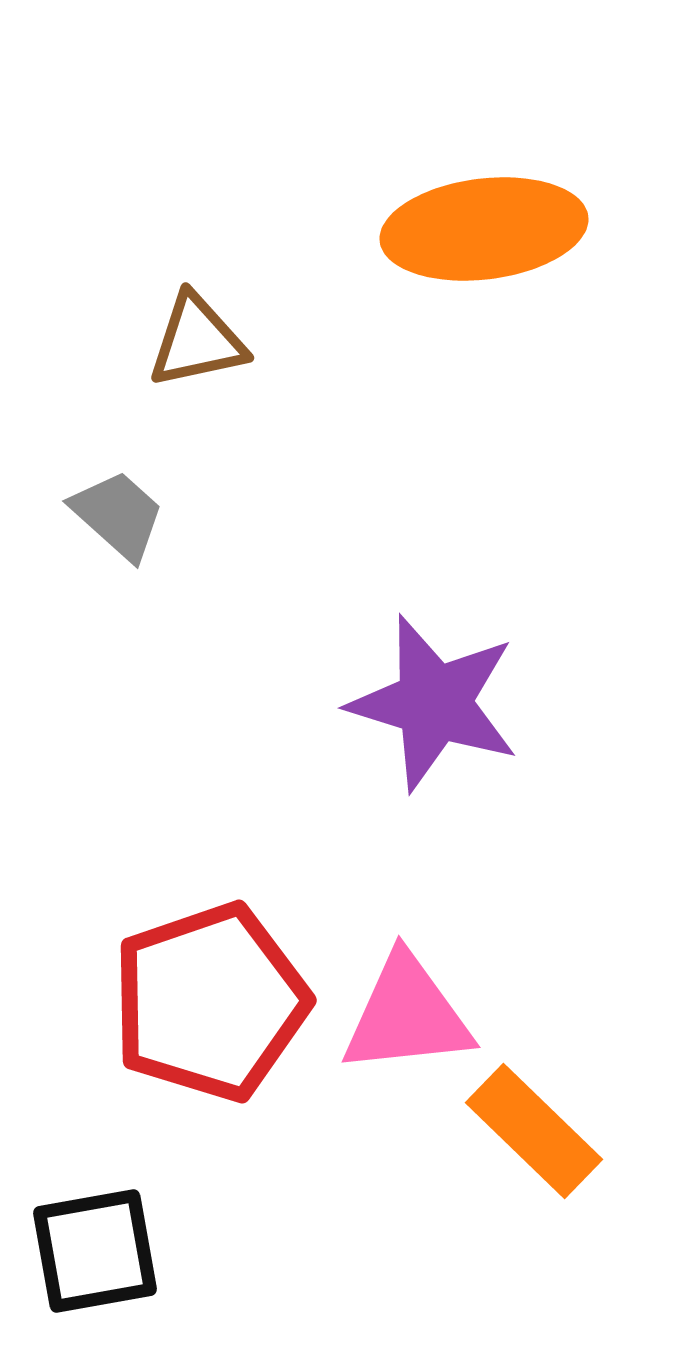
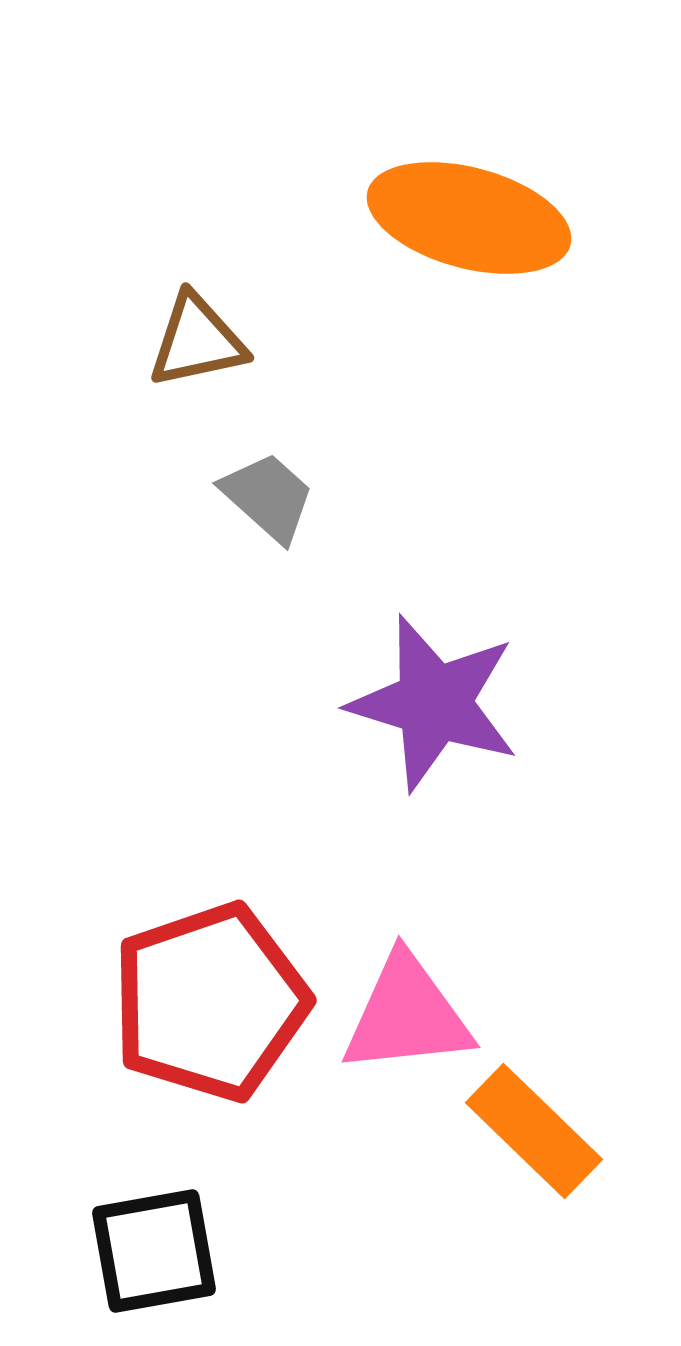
orange ellipse: moved 15 px left, 11 px up; rotated 22 degrees clockwise
gray trapezoid: moved 150 px right, 18 px up
black square: moved 59 px right
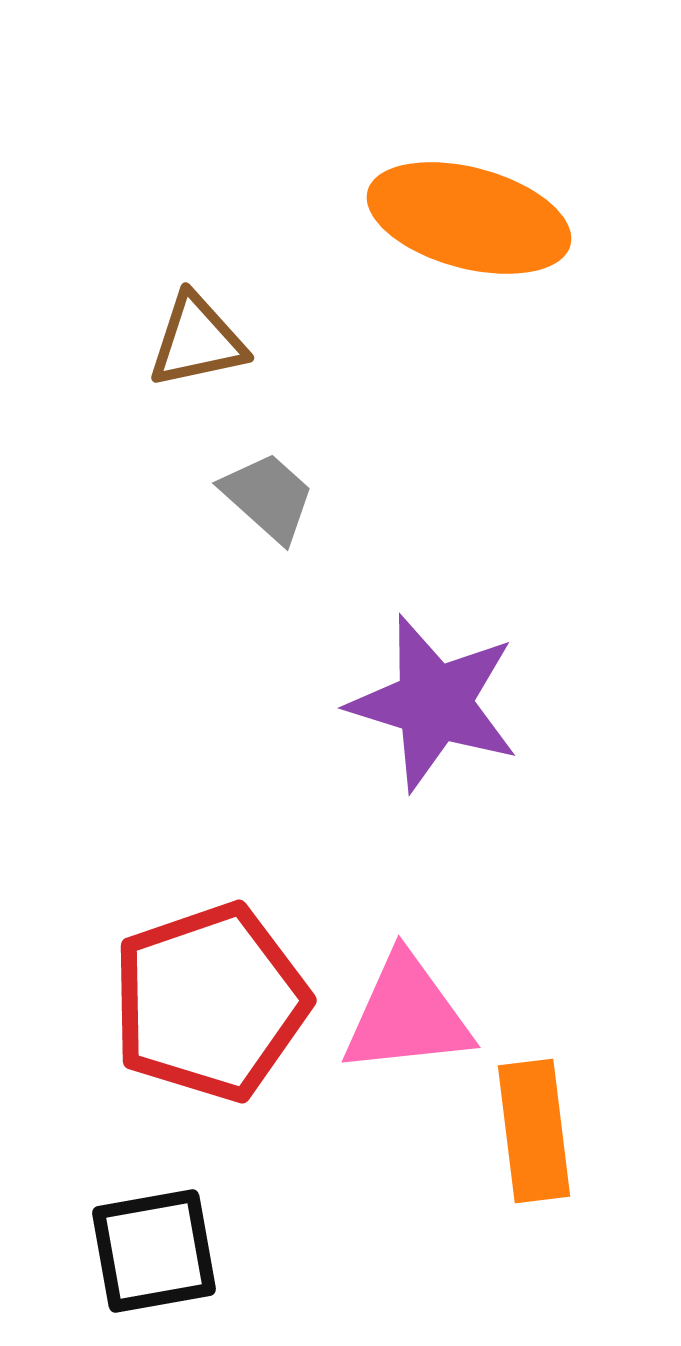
orange rectangle: rotated 39 degrees clockwise
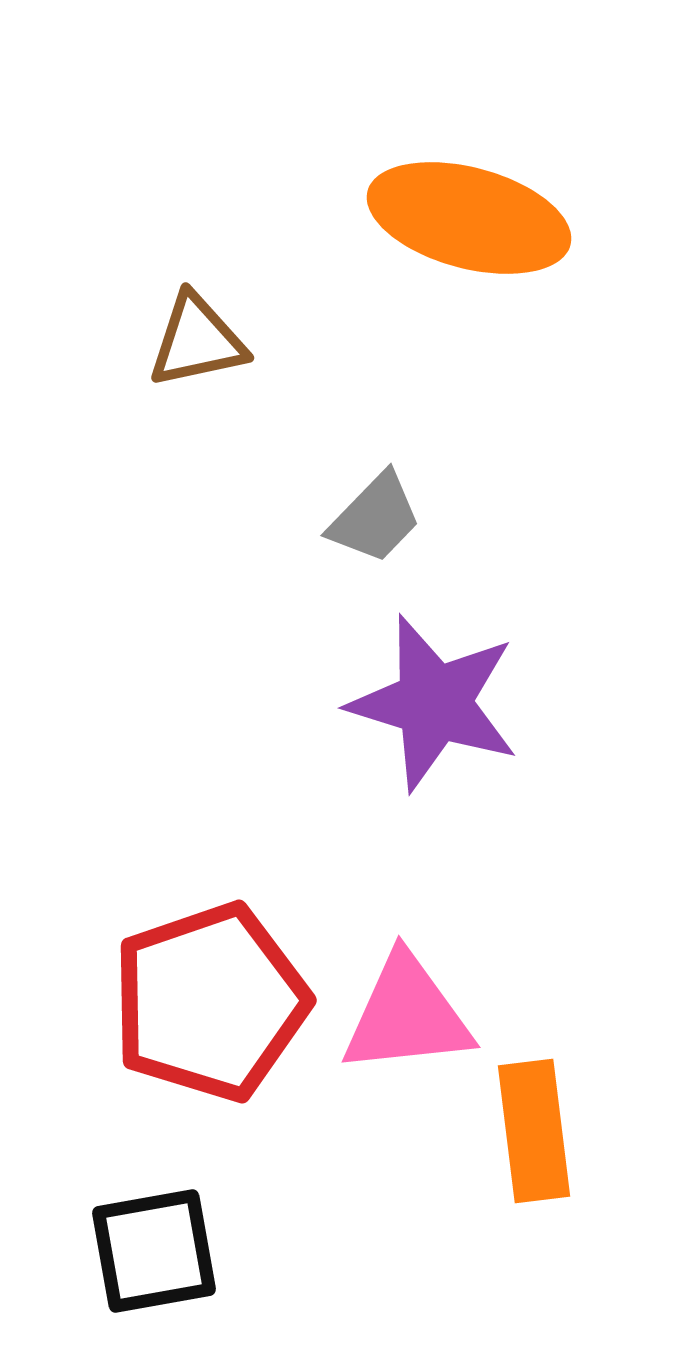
gray trapezoid: moved 107 px right, 21 px down; rotated 92 degrees clockwise
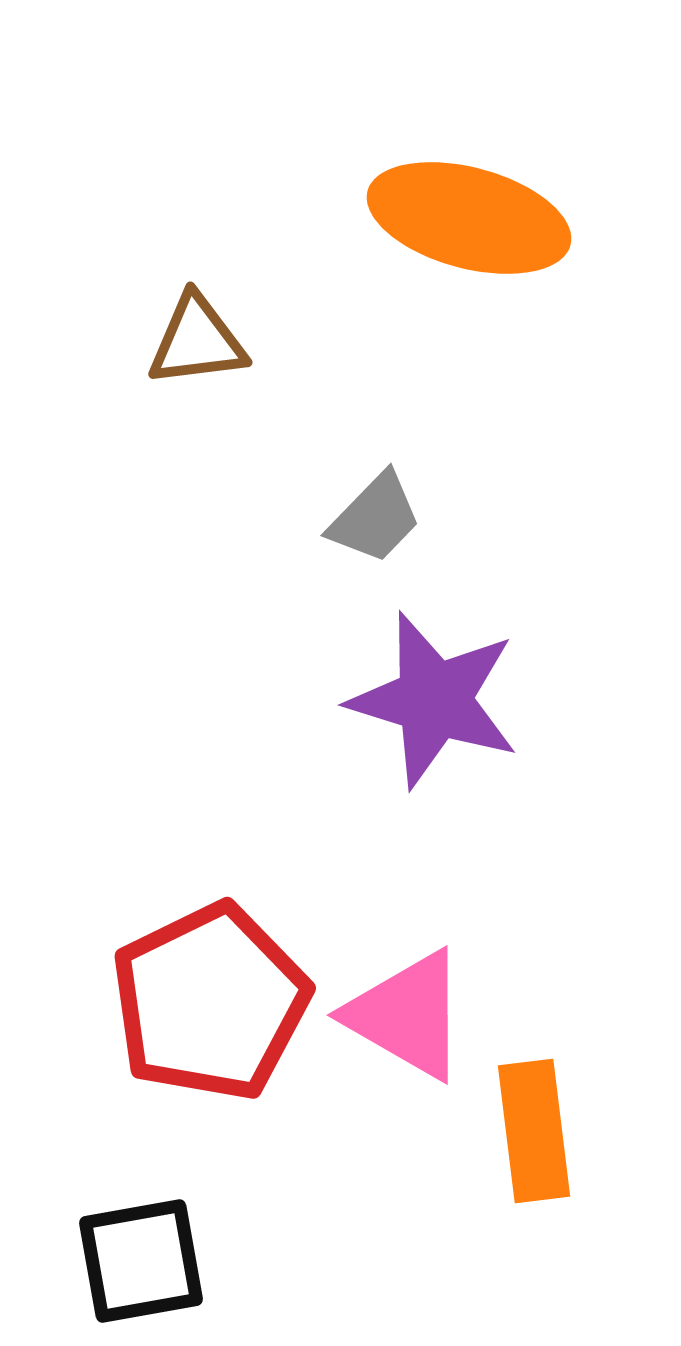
brown triangle: rotated 5 degrees clockwise
purple star: moved 3 px up
red pentagon: rotated 7 degrees counterclockwise
pink triangle: rotated 36 degrees clockwise
black square: moved 13 px left, 10 px down
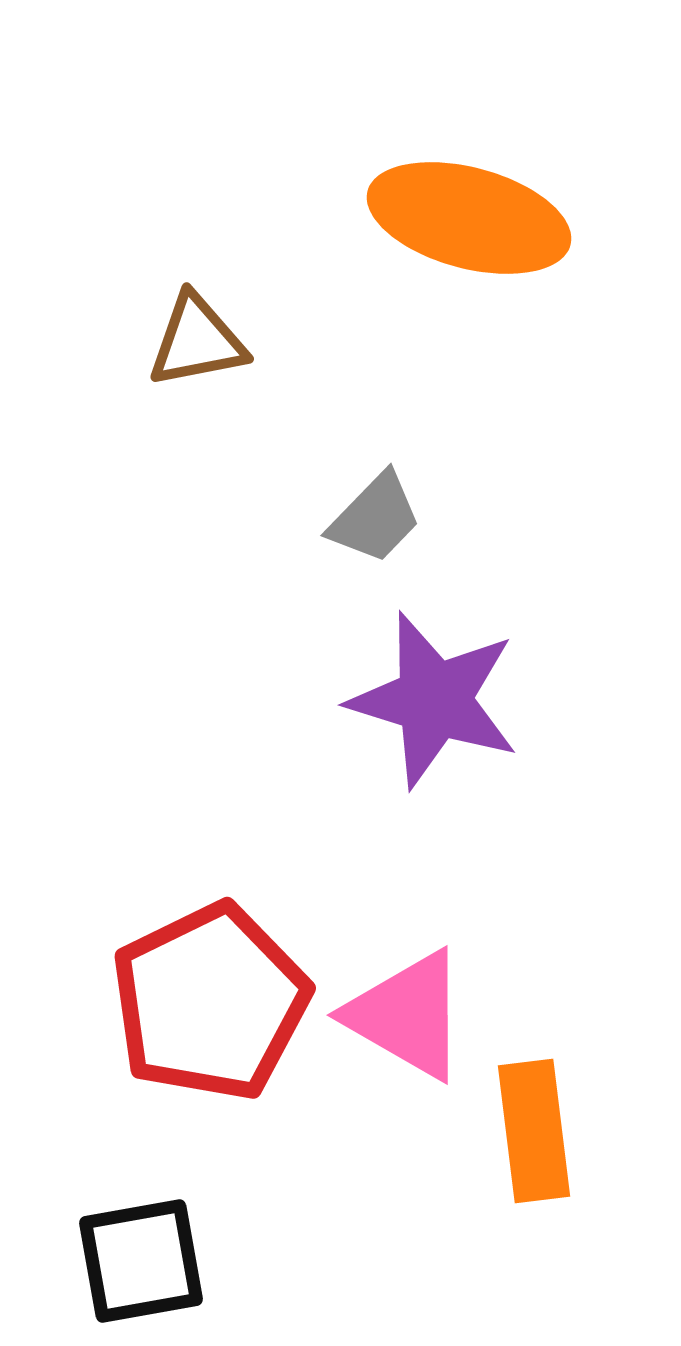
brown triangle: rotated 4 degrees counterclockwise
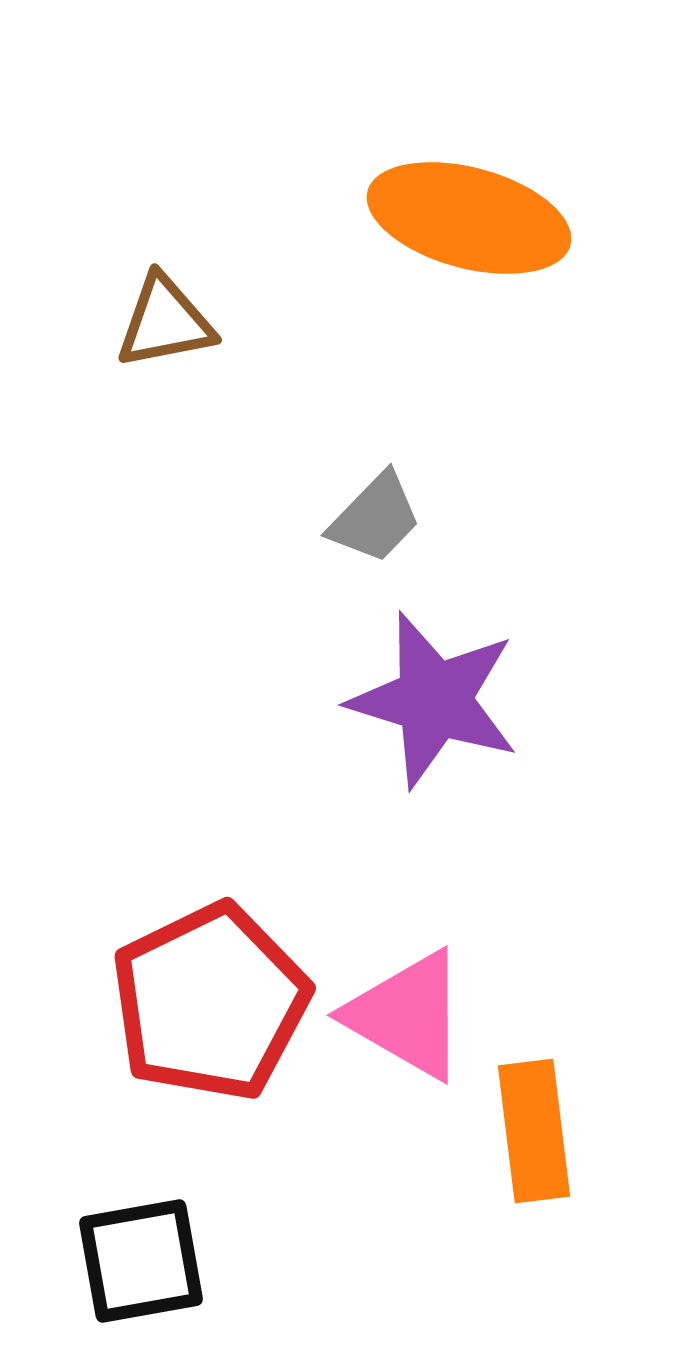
brown triangle: moved 32 px left, 19 px up
